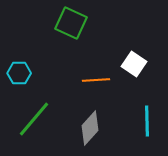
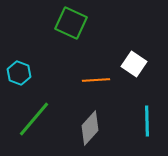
cyan hexagon: rotated 20 degrees clockwise
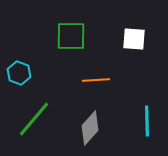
green square: moved 13 px down; rotated 24 degrees counterclockwise
white square: moved 25 px up; rotated 30 degrees counterclockwise
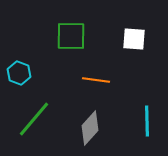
orange line: rotated 12 degrees clockwise
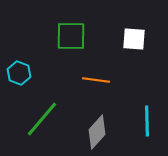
green line: moved 8 px right
gray diamond: moved 7 px right, 4 px down
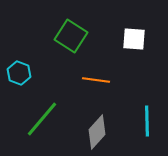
green square: rotated 32 degrees clockwise
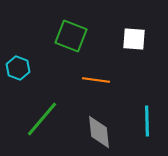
green square: rotated 12 degrees counterclockwise
cyan hexagon: moved 1 px left, 5 px up
gray diamond: moved 2 px right; rotated 48 degrees counterclockwise
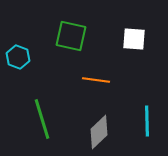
green square: rotated 8 degrees counterclockwise
cyan hexagon: moved 11 px up
green line: rotated 57 degrees counterclockwise
gray diamond: rotated 52 degrees clockwise
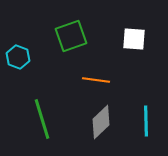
green square: rotated 32 degrees counterclockwise
cyan line: moved 1 px left
gray diamond: moved 2 px right, 10 px up
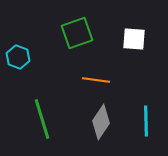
green square: moved 6 px right, 3 px up
gray diamond: rotated 12 degrees counterclockwise
